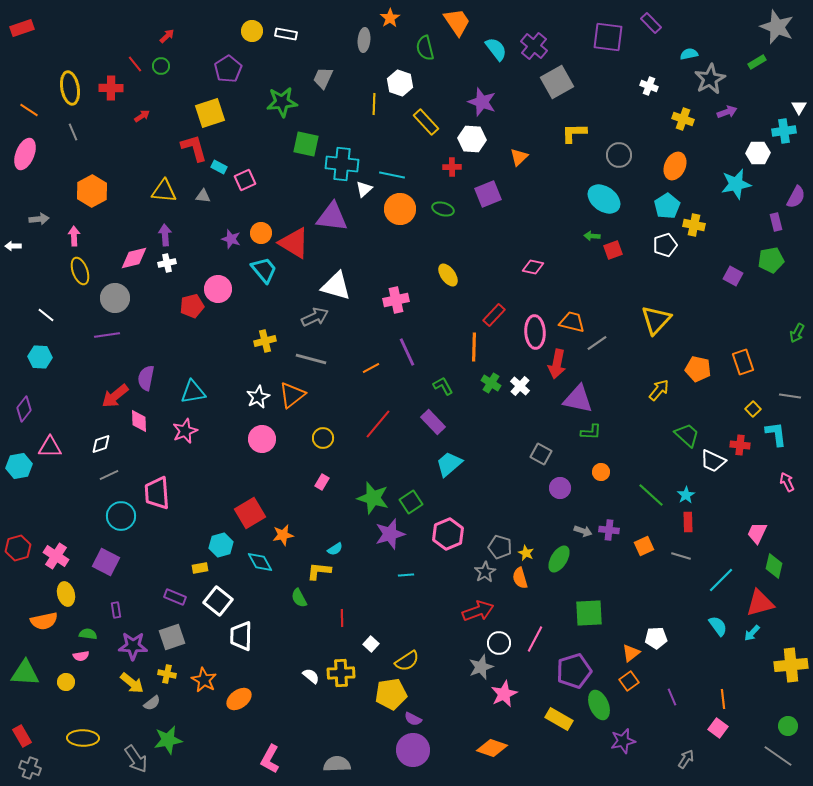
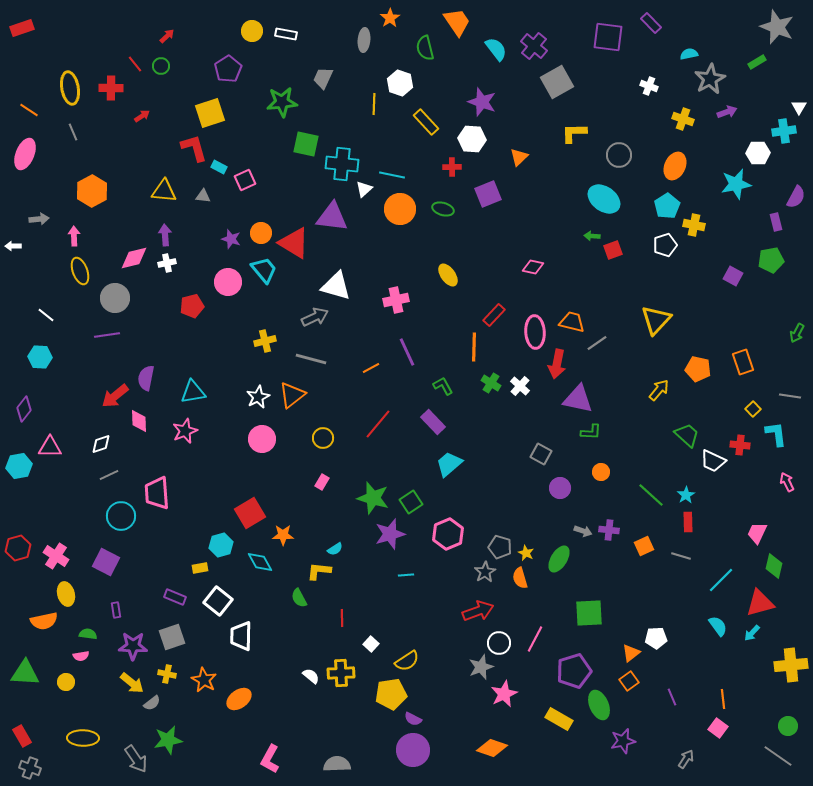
pink circle at (218, 289): moved 10 px right, 7 px up
orange star at (283, 535): rotated 10 degrees clockwise
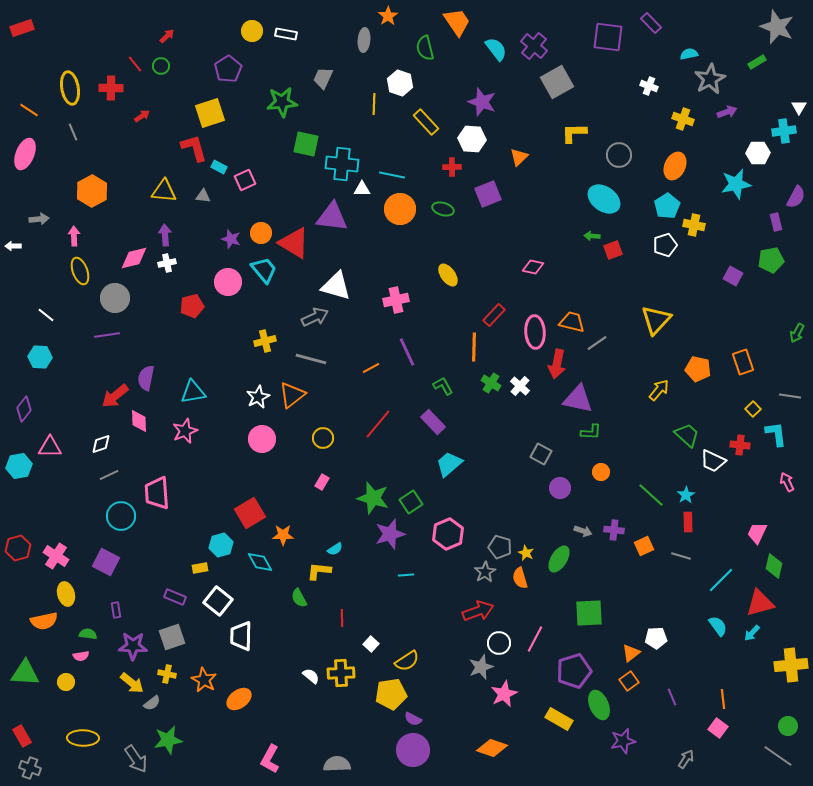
orange star at (390, 18): moved 2 px left, 2 px up
white triangle at (364, 189): moved 2 px left; rotated 42 degrees clockwise
purple cross at (609, 530): moved 5 px right
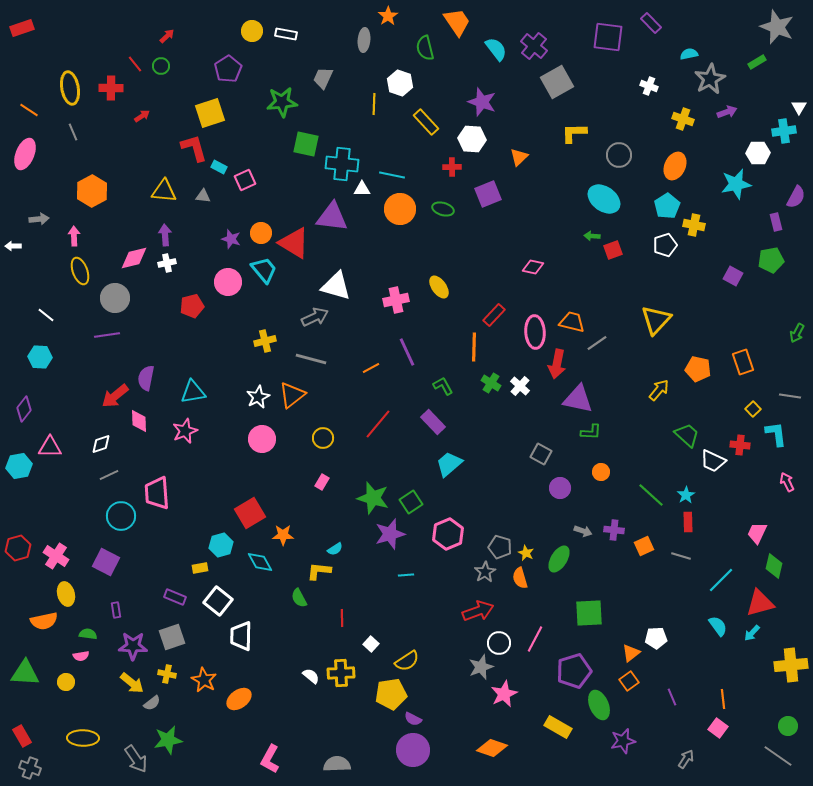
yellow ellipse at (448, 275): moved 9 px left, 12 px down
yellow rectangle at (559, 719): moved 1 px left, 8 px down
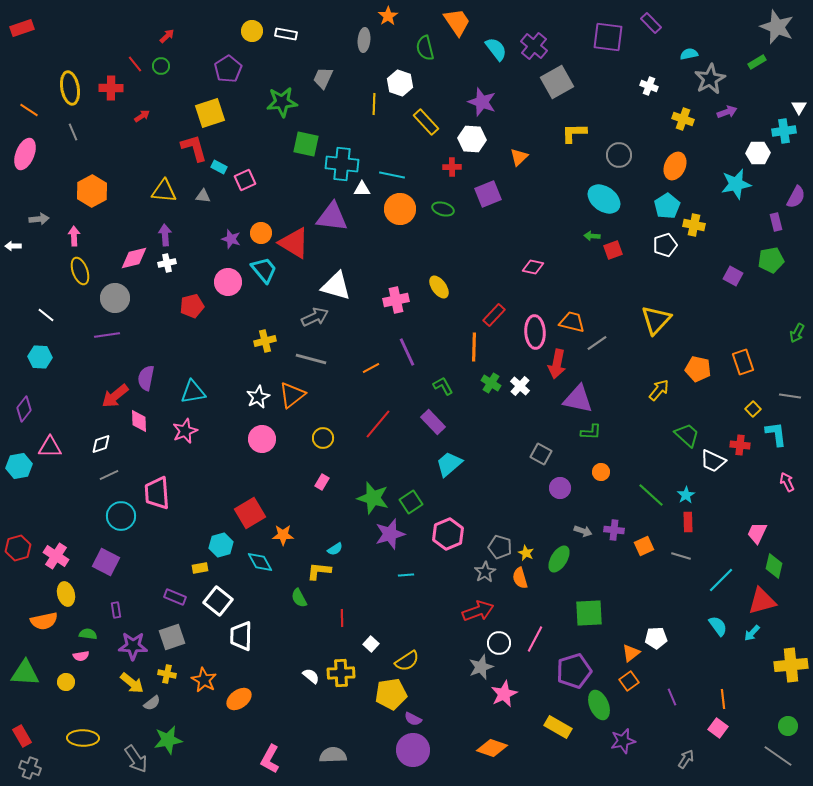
red triangle at (760, 603): moved 2 px right, 2 px up
gray semicircle at (337, 764): moved 4 px left, 9 px up
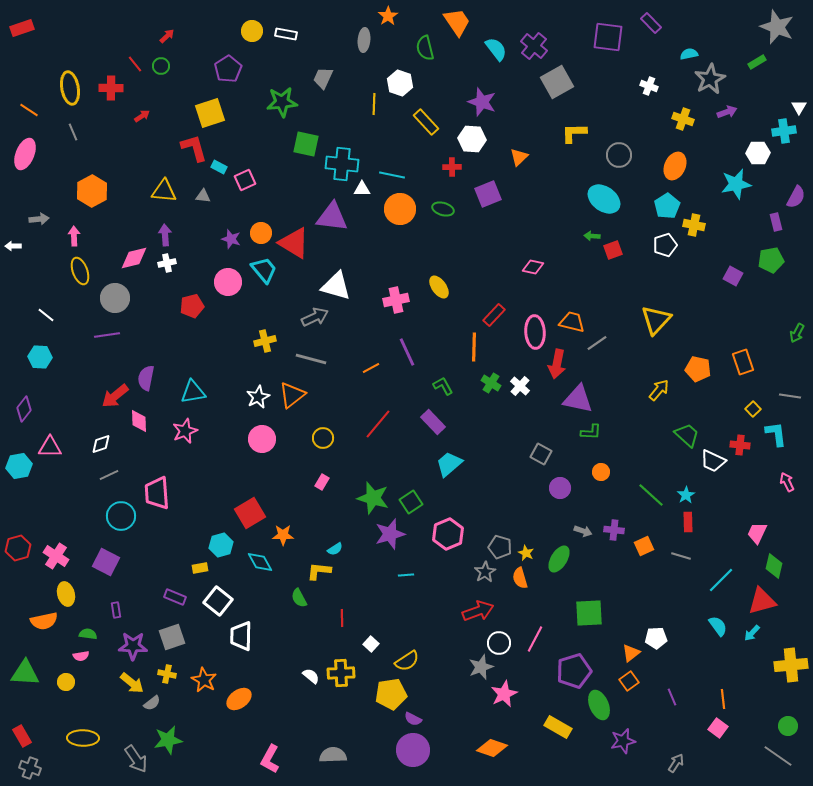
gray arrow at (686, 759): moved 10 px left, 4 px down
